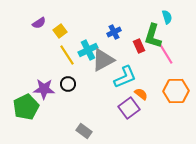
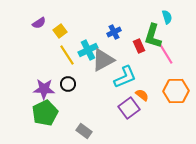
orange semicircle: moved 1 px right, 1 px down
green pentagon: moved 19 px right, 6 px down
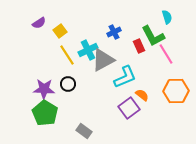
green L-shape: rotated 45 degrees counterclockwise
green pentagon: rotated 15 degrees counterclockwise
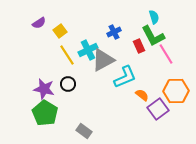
cyan semicircle: moved 13 px left
purple star: rotated 10 degrees clockwise
purple square: moved 29 px right, 1 px down
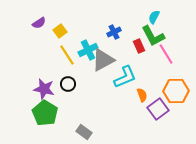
cyan semicircle: rotated 136 degrees counterclockwise
orange semicircle: rotated 32 degrees clockwise
gray rectangle: moved 1 px down
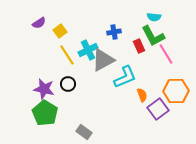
cyan semicircle: rotated 112 degrees counterclockwise
blue cross: rotated 16 degrees clockwise
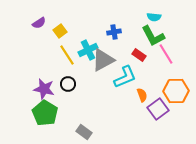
red rectangle: moved 9 px down; rotated 32 degrees counterclockwise
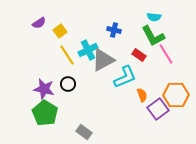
blue cross: moved 2 px up; rotated 24 degrees clockwise
orange hexagon: moved 4 px down
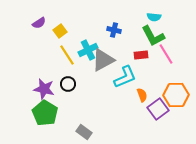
red rectangle: moved 2 px right; rotated 40 degrees counterclockwise
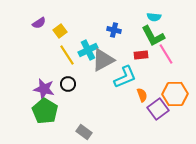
orange hexagon: moved 1 px left, 1 px up
green pentagon: moved 2 px up
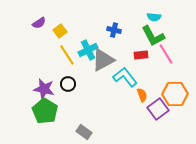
cyan L-shape: rotated 105 degrees counterclockwise
